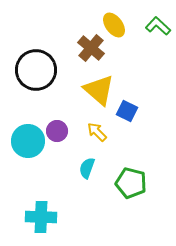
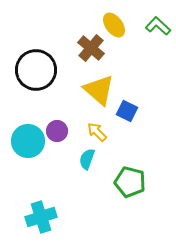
cyan semicircle: moved 9 px up
green pentagon: moved 1 px left, 1 px up
cyan cross: rotated 20 degrees counterclockwise
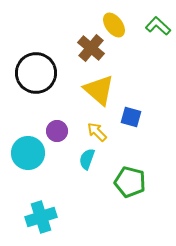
black circle: moved 3 px down
blue square: moved 4 px right, 6 px down; rotated 10 degrees counterclockwise
cyan circle: moved 12 px down
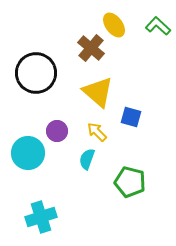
yellow triangle: moved 1 px left, 2 px down
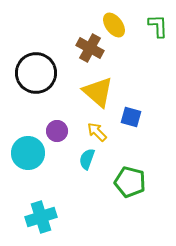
green L-shape: rotated 45 degrees clockwise
brown cross: moved 1 px left; rotated 12 degrees counterclockwise
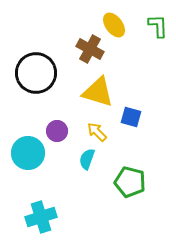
brown cross: moved 1 px down
yellow triangle: rotated 24 degrees counterclockwise
